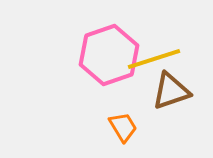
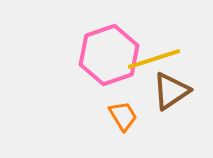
brown triangle: rotated 15 degrees counterclockwise
orange trapezoid: moved 11 px up
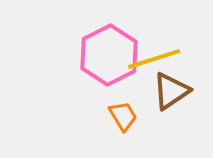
pink hexagon: rotated 8 degrees counterclockwise
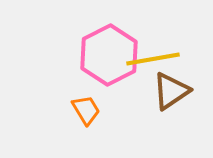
yellow line: moved 1 px left; rotated 8 degrees clockwise
orange trapezoid: moved 37 px left, 6 px up
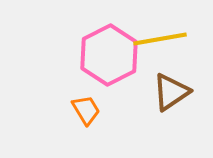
yellow line: moved 7 px right, 20 px up
brown triangle: moved 1 px down
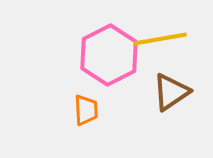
orange trapezoid: rotated 28 degrees clockwise
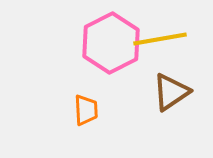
pink hexagon: moved 2 px right, 12 px up
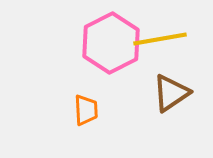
brown triangle: moved 1 px down
